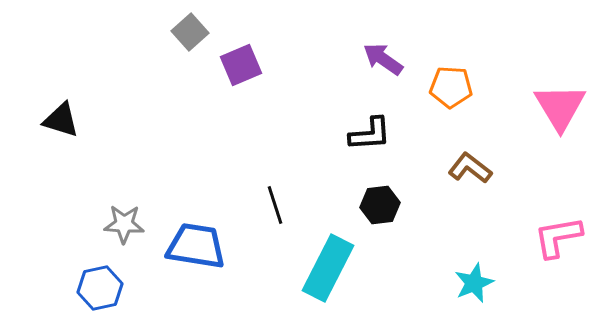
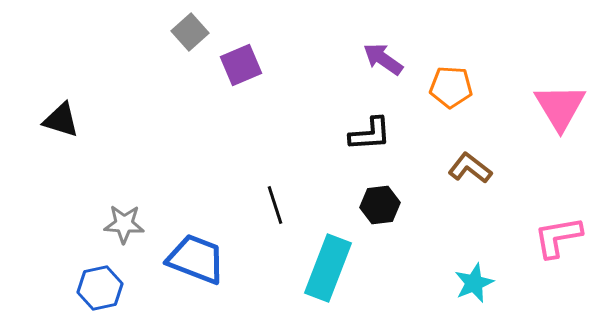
blue trapezoid: moved 13 px down; rotated 12 degrees clockwise
cyan rectangle: rotated 6 degrees counterclockwise
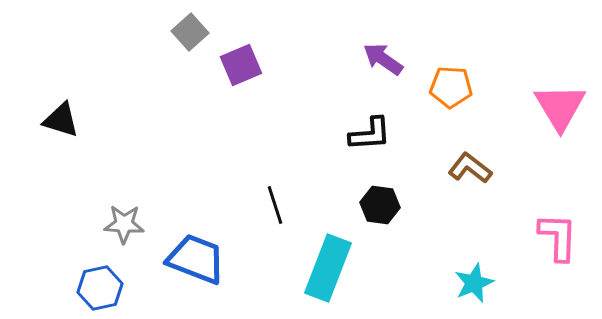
black hexagon: rotated 15 degrees clockwise
pink L-shape: rotated 102 degrees clockwise
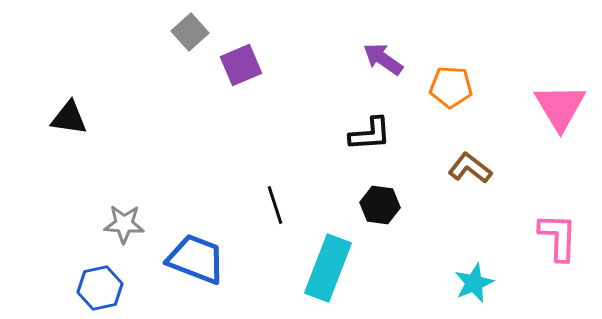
black triangle: moved 8 px right, 2 px up; rotated 9 degrees counterclockwise
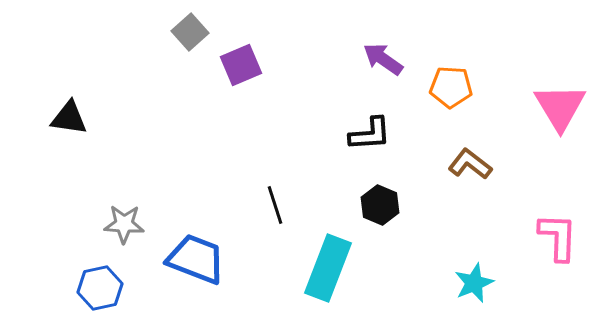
brown L-shape: moved 4 px up
black hexagon: rotated 15 degrees clockwise
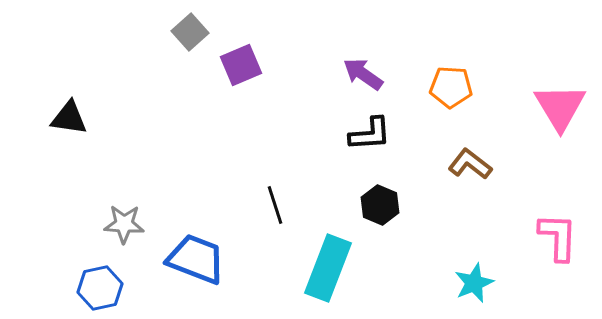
purple arrow: moved 20 px left, 15 px down
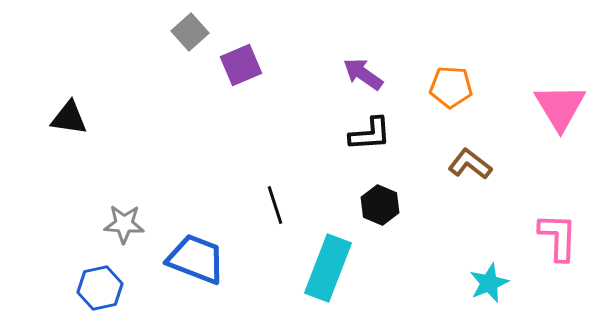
cyan star: moved 15 px right
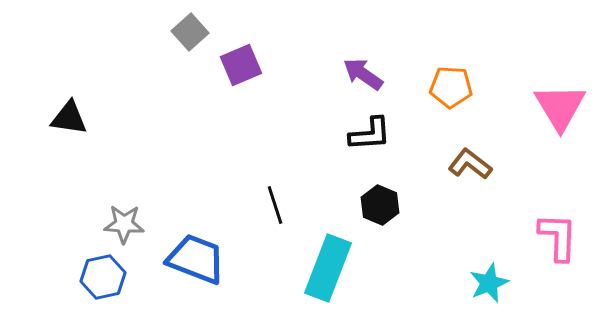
blue hexagon: moved 3 px right, 11 px up
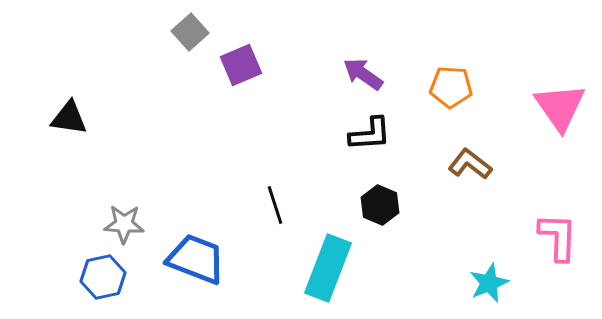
pink triangle: rotated 4 degrees counterclockwise
